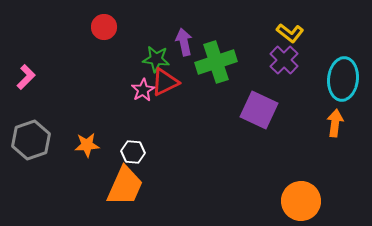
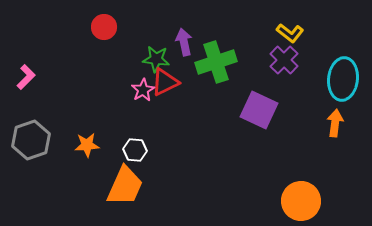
white hexagon: moved 2 px right, 2 px up
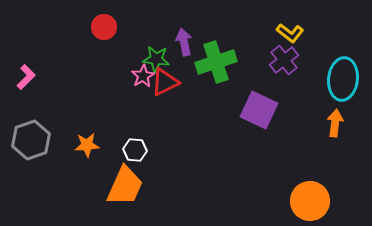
purple cross: rotated 8 degrees clockwise
pink star: moved 14 px up
orange circle: moved 9 px right
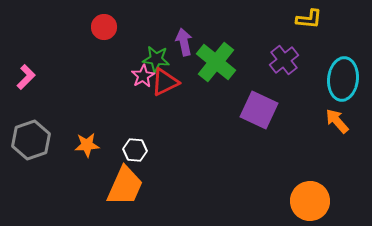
yellow L-shape: moved 19 px right, 14 px up; rotated 32 degrees counterclockwise
green cross: rotated 33 degrees counterclockwise
orange arrow: moved 2 px right, 2 px up; rotated 48 degrees counterclockwise
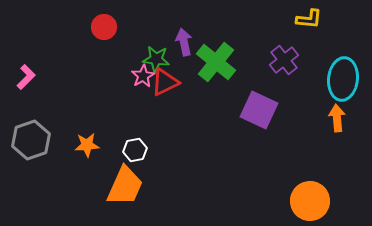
orange arrow: moved 3 px up; rotated 36 degrees clockwise
white hexagon: rotated 15 degrees counterclockwise
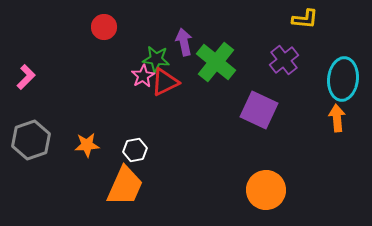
yellow L-shape: moved 4 px left
orange circle: moved 44 px left, 11 px up
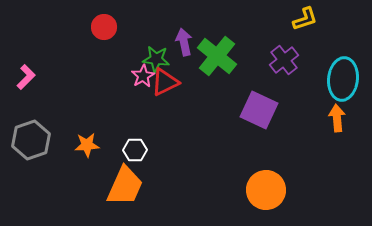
yellow L-shape: rotated 24 degrees counterclockwise
green cross: moved 1 px right, 6 px up
white hexagon: rotated 10 degrees clockwise
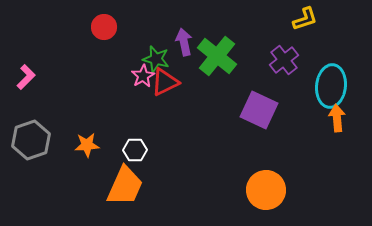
green star: rotated 8 degrees clockwise
cyan ellipse: moved 12 px left, 7 px down
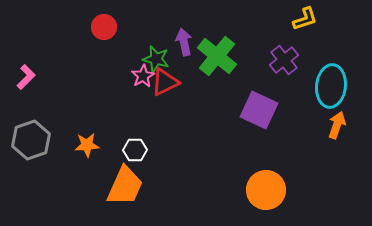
orange arrow: moved 7 px down; rotated 24 degrees clockwise
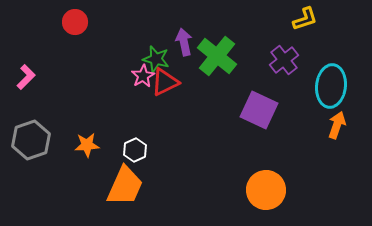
red circle: moved 29 px left, 5 px up
white hexagon: rotated 25 degrees counterclockwise
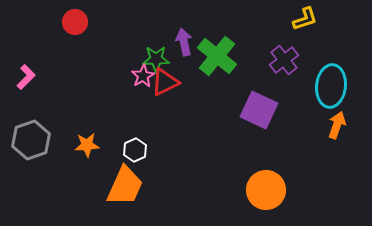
green star: rotated 16 degrees counterclockwise
